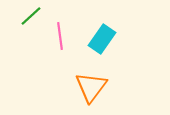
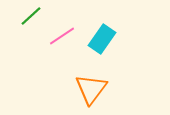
pink line: moved 2 px right; rotated 64 degrees clockwise
orange triangle: moved 2 px down
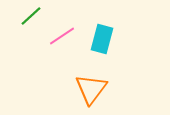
cyan rectangle: rotated 20 degrees counterclockwise
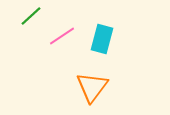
orange triangle: moved 1 px right, 2 px up
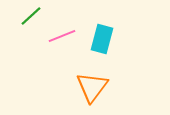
pink line: rotated 12 degrees clockwise
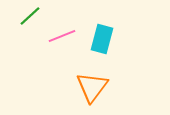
green line: moved 1 px left
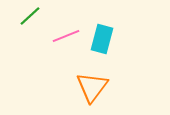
pink line: moved 4 px right
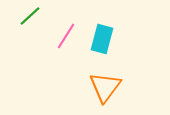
pink line: rotated 36 degrees counterclockwise
orange triangle: moved 13 px right
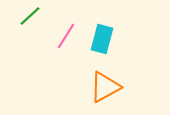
orange triangle: rotated 24 degrees clockwise
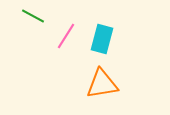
green line: moved 3 px right; rotated 70 degrees clockwise
orange triangle: moved 3 px left, 3 px up; rotated 20 degrees clockwise
